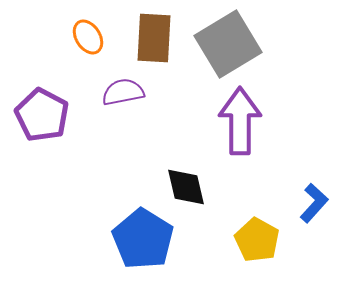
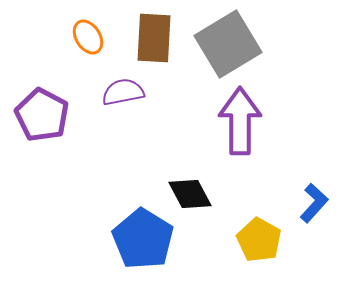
black diamond: moved 4 px right, 7 px down; rotated 15 degrees counterclockwise
yellow pentagon: moved 2 px right
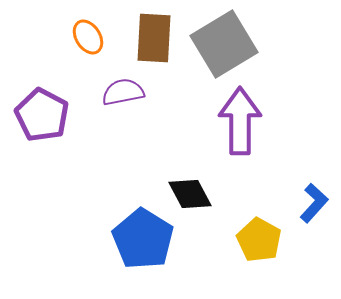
gray square: moved 4 px left
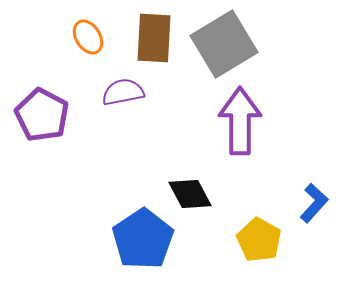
blue pentagon: rotated 6 degrees clockwise
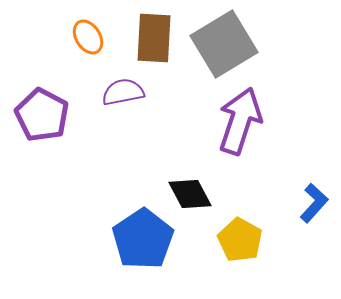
purple arrow: rotated 18 degrees clockwise
yellow pentagon: moved 19 px left
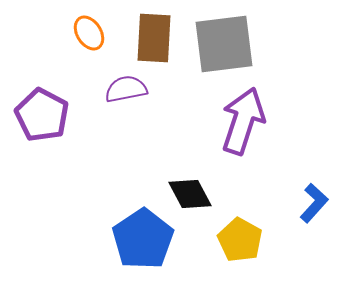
orange ellipse: moved 1 px right, 4 px up
gray square: rotated 24 degrees clockwise
purple semicircle: moved 3 px right, 3 px up
purple arrow: moved 3 px right
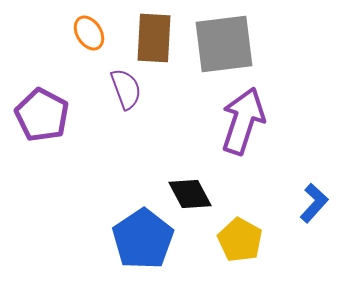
purple semicircle: rotated 81 degrees clockwise
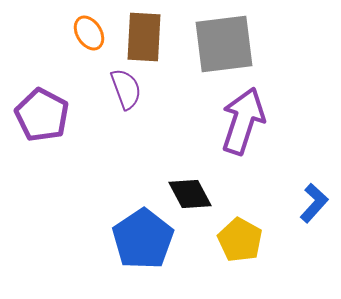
brown rectangle: moved 10 px left, 1 px up
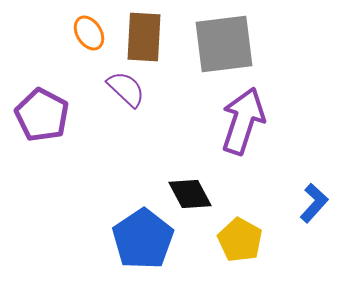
purple semicircle: rotated 27 degrees counterclockwise
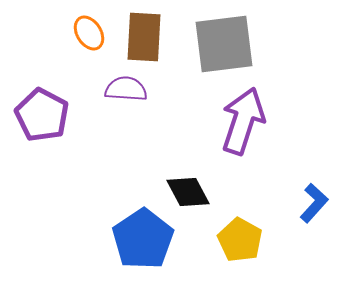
purple semicircle: rotated 39 degrees counterclockwise
black diamond: moved 2 px left, 2 px up
